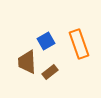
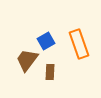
brown trapezoid: moved 2 px up; rotated 40 degrees clockwise
brown rectangle: rotated 49 degrees counterclockwise
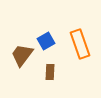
orange rectangle: moved 1 px right
brown trapezoid: moved 5 px left, 5 px up
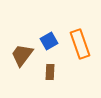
blue square: moved 3 px right
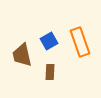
orange rectangle: moved 2 px up
brown trapezoid: rotated 50 degrees counterclockwise
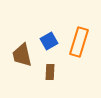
orange rectangle: moved 1 px left; rotated 36 degrees clockwise
